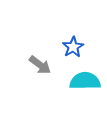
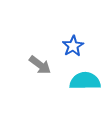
blue star: moved 1 px up
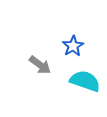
cyan semicircle: rotated 20 degrees clockwise
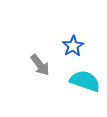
gray arrow: rotated 15 degrees clockwise
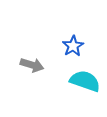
gray arrow: moved 8 px left; rotated 35 degrees counterclockwise
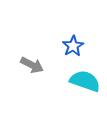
gray arrow: rotated 10 degrees clockwise
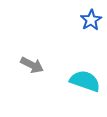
blue star: moved 18 px right, 26 px up
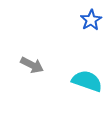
cyan semicircle: moved 2 px right
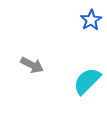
cyan semicircle: rotated 64 degrees counterclockwise
